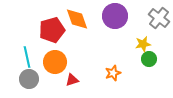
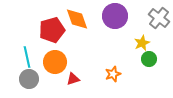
yellow star: moved 1 px left, 1 px up; rotated 14 degrees counterclockwise
orange star: moved 1 px down
red triangle: moved 1 px right, 1 px up
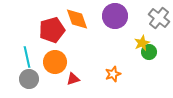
green circle: moved 7 px up
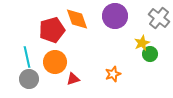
green circle: moved 1 px right, 2 px down
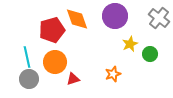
yellow star: moved 12 px left, 1 px down
